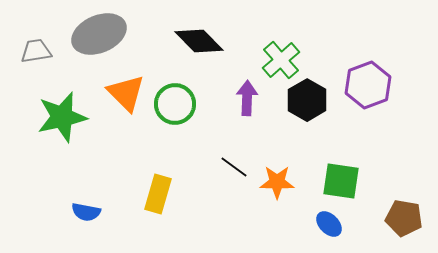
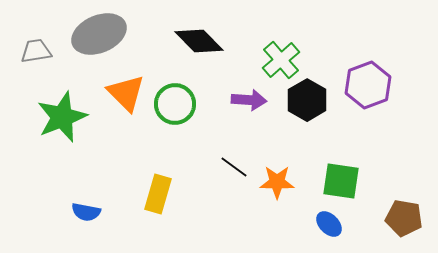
purple arrow: moved 2 px right, 2 px down; rotated 92 degrees clockwise
green star: rotated 9 degrees counterclockwise
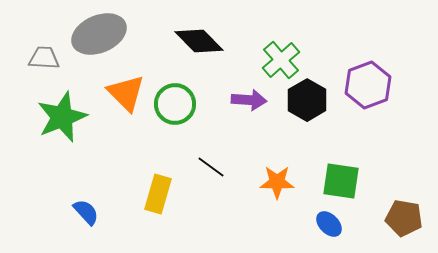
gray trapezoid: moved 8 px right, 7 px down; rotated 12 degrees clockwise
black line: moved 23 px left
blue semicircle: rotated 144 degrees counterclockwise
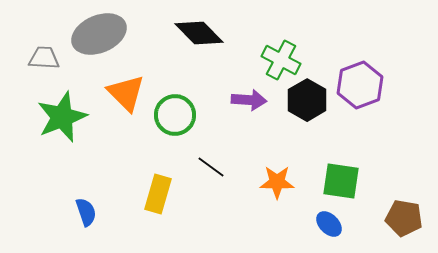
black diamond: moved 8 px up
green cross: rotated 21 degrees counterclockwise
purple hexagon: moved 8 px left
green circle: moved 11 px down
blue semicircle: rotated 24 degrees clockwise
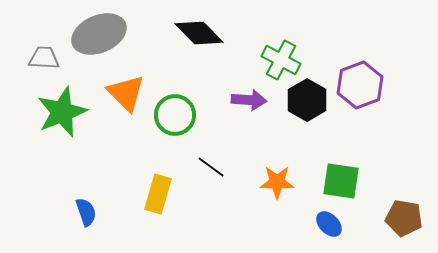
green star: moved 5 px up
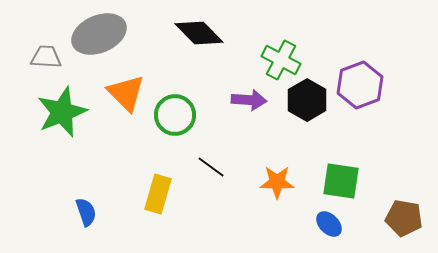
gray trapezoid: moved 2 px right, 1 px up
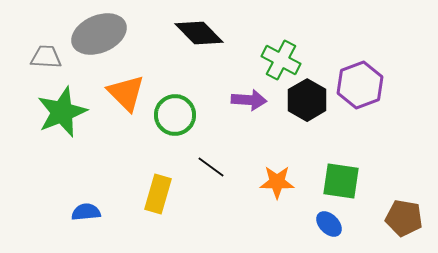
blue semicircle: rotated 76 degrees counterclockwise
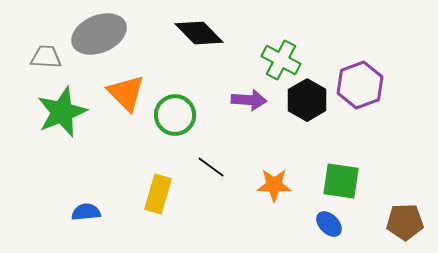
orange star: moved 3 px left, 3 px down
brown pentagon: moved 1 px right, 4 px down; rotated 12 degrees counterclockwise
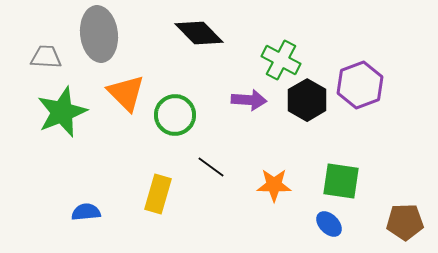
gray ellipse: rotated 74 degrees counterclockwise
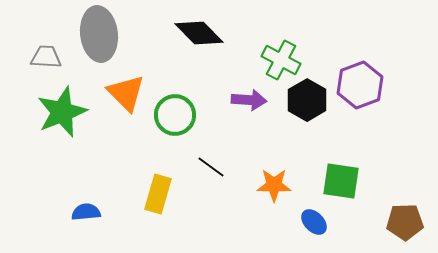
blue ellipse: moved 15 px left, 2 px up
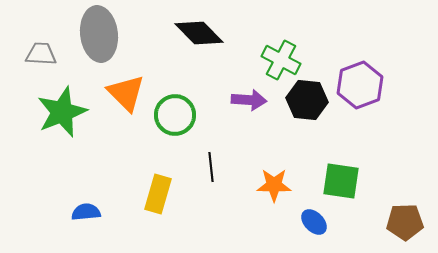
gray trapezoid: moved 5 px left, 3 px up
black hexagon: rotated 24 degrees counterclockwise
black line: rotated 48 degrees clockwise
